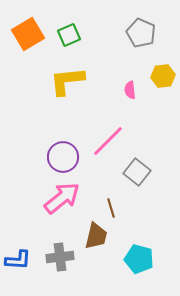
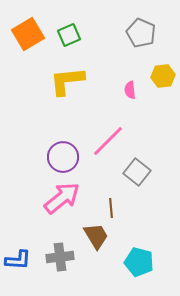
brown line: rotated 12 degrees clockwise
brown trapezoid: rotated 44 degrees counterclockwise
cyan pentagon: moved 3 px down
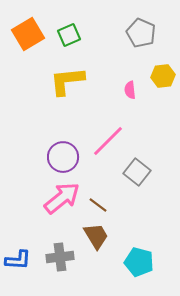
brown line: moved 13 px left, 3 px up; rotated 48 degrees counterclockwise
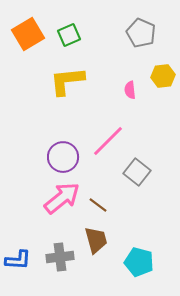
brown trapezoid: moved 4 px down; rotated 16 degrees clockwise
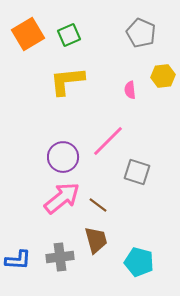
gray square: rotated 20 degrees counterclockwise
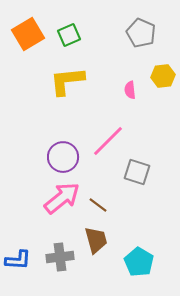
cyan pentagon: rotated 16 degrees clockwise
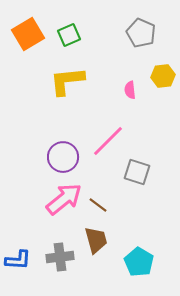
pink arrow: moved 2 px right, 1 px down
